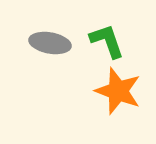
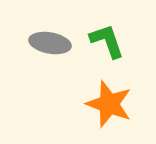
orange star: moved 9 px left, 13 px down
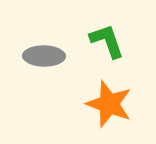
gray ellipse: moved 6 px left, 13 px down; rotated 9 degrees counterclockwise
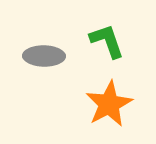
orange star: rotated 24 degrees clockwise
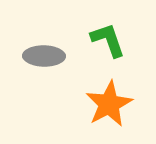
green L-shape: moved 1 px right, 1 px up
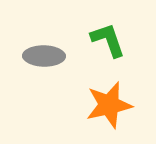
orange star: moved 1 px down; rotated 15 degrees clockwise
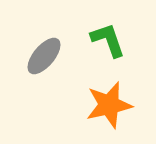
gray ellipse: rotated 51 degrees counterclockwise
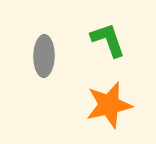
gray ellipse: rotated 39 degrees counterclockwise
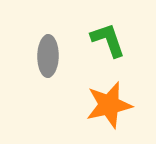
gray ellipse: moved 4 px right
